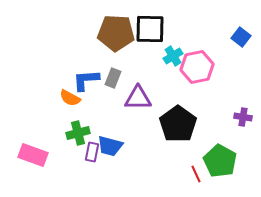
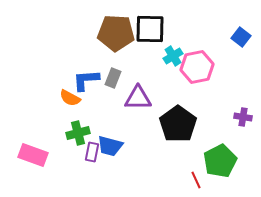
green pentagon: rotated 16 degrees clockwise
red line: moved 6 px down
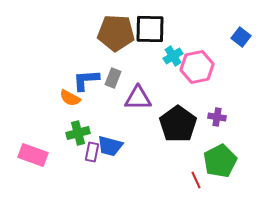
purple cross: moved 26 px left
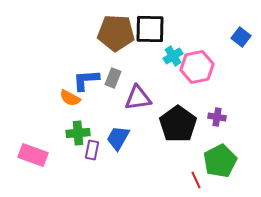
purple triangle: rotated 8 degrees counterclockwise
green cross: rotated 10 degrees clockwise
blue trapezoid: moved 8 px right, 8 px up; rotated 104 degrees clockwise
purple rectangle: moved 2 px up
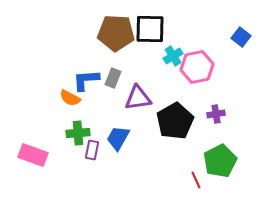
purple cross: moved 1 px left, 3 px up; rotated 18 degrees counterclockwise
black pentagon: moved 3 px left, 3 px up; rotated 6 degrees clockwise
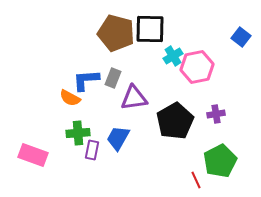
brown pentagon: rotated 12 degrees clockwise
purple triangle: moved 4 px left
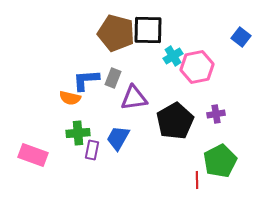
black square: moved 2 px left, 1 px down
orange semicircle: rotated 15 degrees counterclockwise
red line: moved 1 px right; rotated 24 degrees clockwise
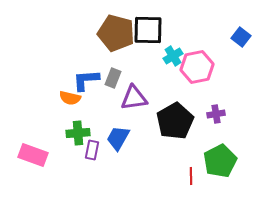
red line: moved 6 px left, 4 px up
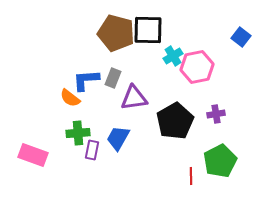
orange semicircle: rotated 25 degrees clockwise
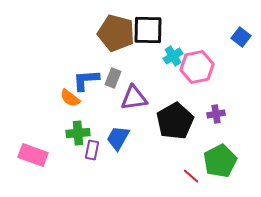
red line: rotated 48 degrees counterclockwise
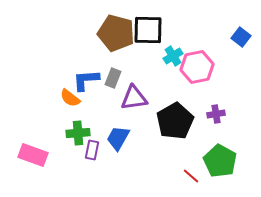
green pentagon: rotated 16 degrees counterclockwise
